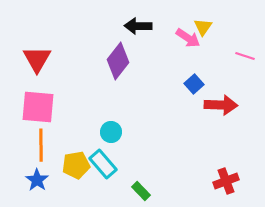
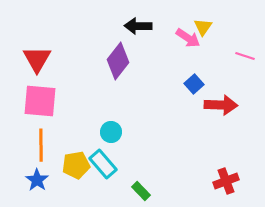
pink square: moved 2 px right, 6 px up
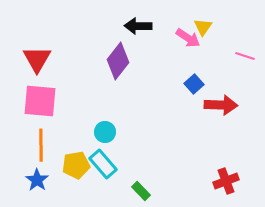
cyan circle: moved 6 px left
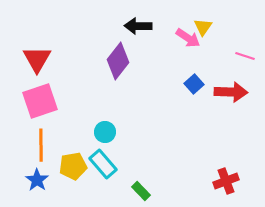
pink square: rotated 24 degrees counterclockwise
red arrow: moved 10 px right, 13 px up
yellow pentagon: moved 3 px left, 1 px down
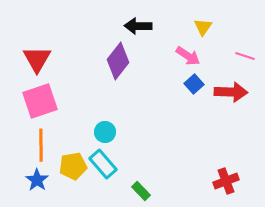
pink arrow: moved 18 px down
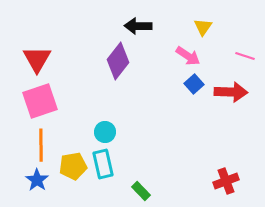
cyan rectangle: rotated 28 degrees clockwise
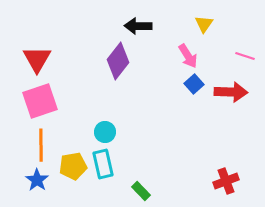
yellow triangle: moved 1 px right, 3 px up
pink arrow: rotated 25 degrees clockwise
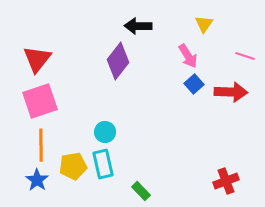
red triangle: rotated 8 degrees clockwise
